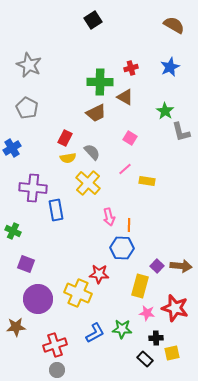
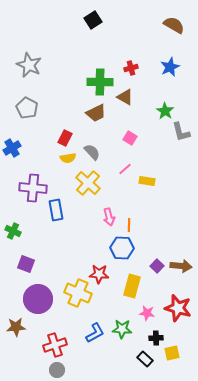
yellow rectangle at (140, 286): moved 8 px left
red star at (175, 308): moved 3 px right
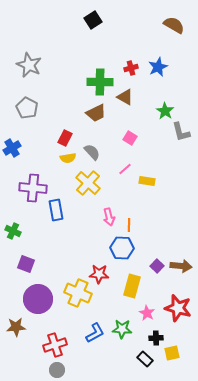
blue star at (170, 67): moved 12 px left
pink star at (147, 313): rotated 21 degrees clockwise
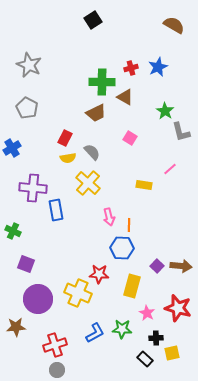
green cross at (100, 82): moved 2 px right
pink line at (125, 169): moved 45 px right
yellow rectangle at (147, 181): moved 3 px left, 4 px down
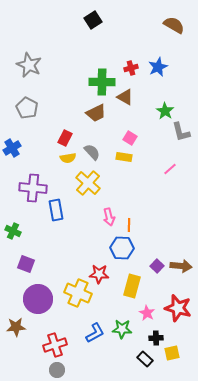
yellow rectangle at (144, 185): moved 20 px left, 28 px up
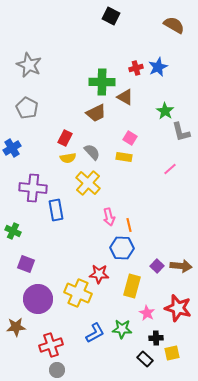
black square at (93, 20): moved 18 px right, 4 px up; rotated 30 degrees counterclockwise
red cross at (131, 68): moved 5 px right
orange line at (129, 225): rotated 16 degrees counterclockwise
red cross at (55, 345): moved 4 px left
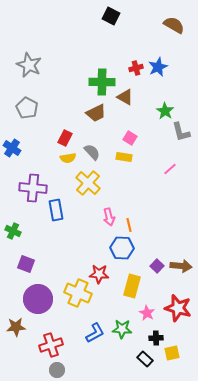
blue cross at (12, 148): rotated 24 degrees counterclockwise
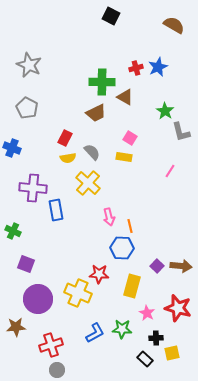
blue cross at (12, 148): rotated 12 degrees counterclockwise
pink line at (170, 169): moved 2 px down; rotated 16 degrees counterclockwise
orange line at (129, 225): moved 1 px right, 1 px down
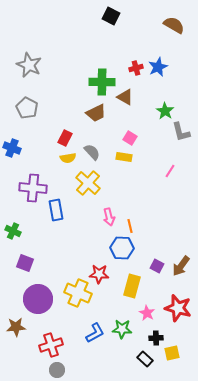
purple square at (26, 264): moved 1 px left, 1 px up
purple square at (157, 266): rotated 16 degrees counterclockwise
brown arrow at (181, 266): rotated 120 degrees clockwise
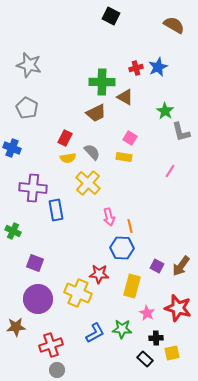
gray star at (29, 65): rotated 10 degrees counterclockwise
purple square at (25, 263): moved 10 px right
